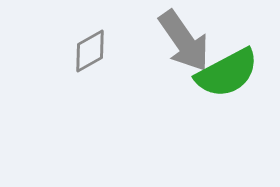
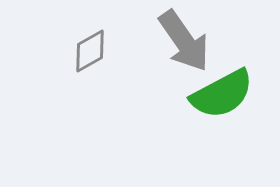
green semicircle: moved 5 px left, 21 px down
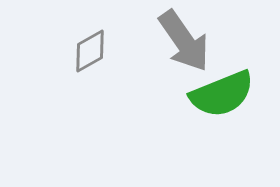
green semicircle: rotated 6 degrees clockwise
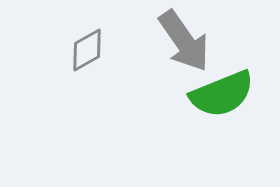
gray diamond: moved 3 px left, 1 px up
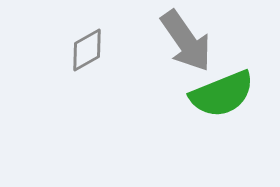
gray arrow: moved 2 px right
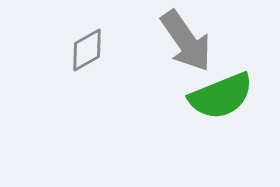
green semicircle: moved 1 px left, 2 px down
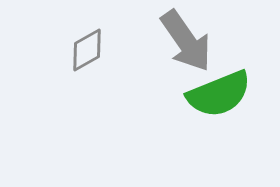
green semicircle: moved 2 px left, 2 px up
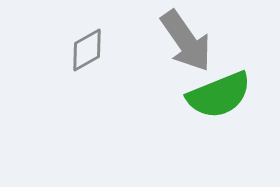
green semicircle: moved 1 px down
